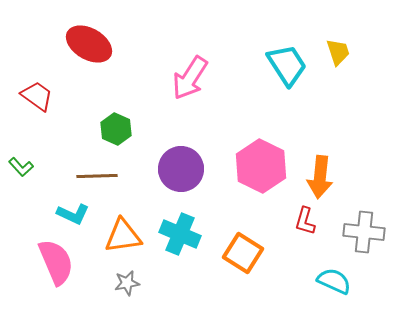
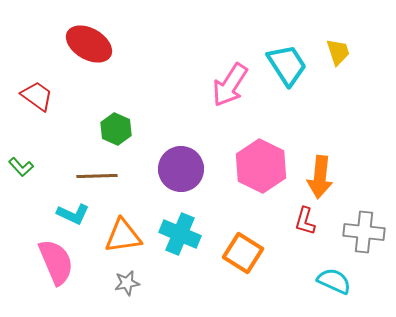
pink arrow: moved 40 px right, 7 px down
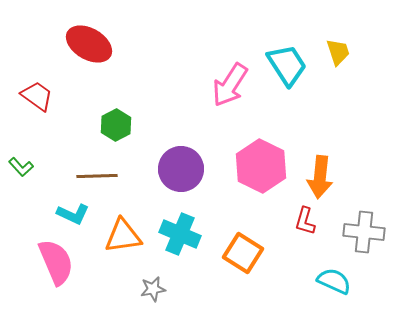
green hexagon: moved 4 px up; rotated 8 degrees clockwise
gray star: moved 26 px right, 6 px down
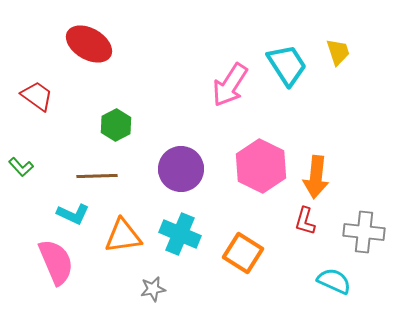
orange arrow: moved 4 px left
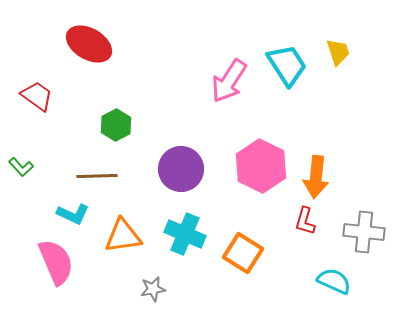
pink arrow: moved 1 px left, 4 px up
cyan cross: moved 5 px right
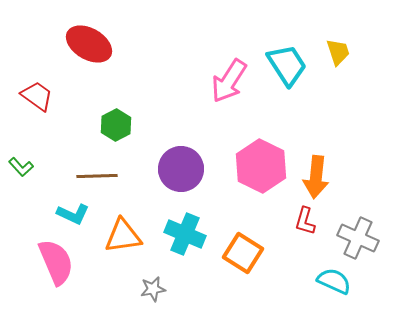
gray cross: moved 6 px left, 6 px down; rotated 18 degrees clockwise
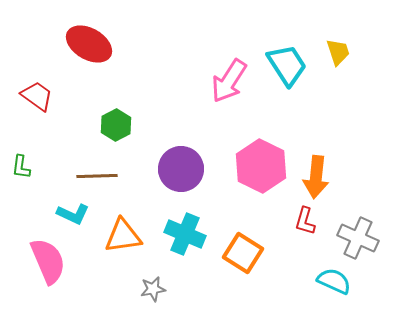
green L-shape: rotated 50 degrees clockwise
pink semicircle: moved 8 px left, 1 px up
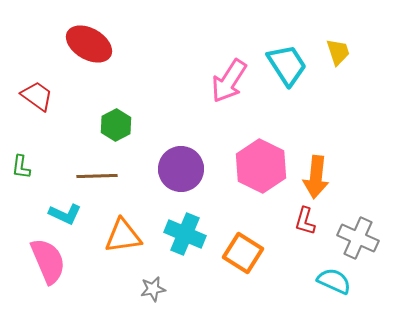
cyan L-shape: moved 8 px left
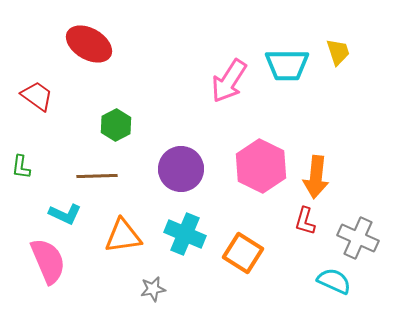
cyan trapezoid: rotated 123 degrees clockwise
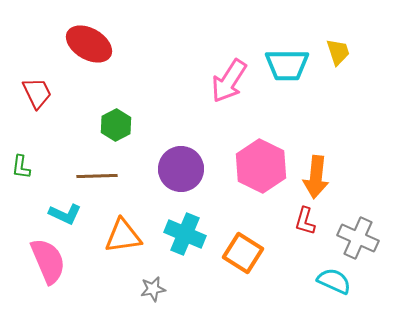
red trapezoid: moved 3 px up; rotated 28 degrees clockwise
